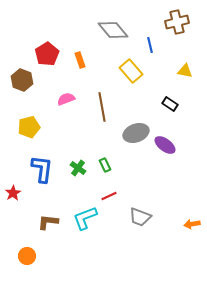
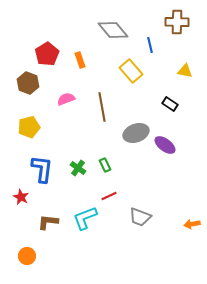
brown cross: rotated 15 degrees clockwise
brown hexagon: moved 6 px right, 3 px down
red star: moved 8 px right, 4 px down; rotated 14 degrees counterclockwise
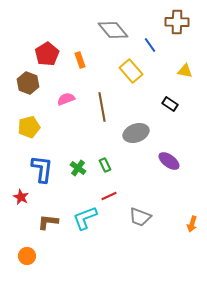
blue line: rotated 21 degrees counterclockwise
purple ellipse: moved 4 px right, 16 px down
orange arrow: rotated 63 degrees counterclockwise
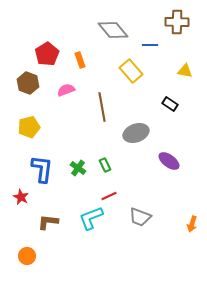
blue line: rotated 56 degrees counterclockwise
pink semicircle: moved 9 px up
cyan L-shape: moved 6 px right
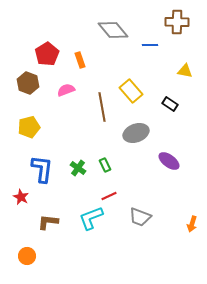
yellow rectangle: moved 20 px down
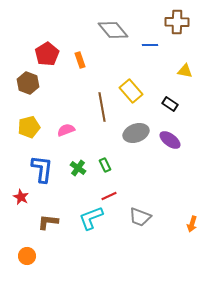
pink semicircle: moved 40 px down
purple ellipse: moved 1 px right, 21 px up
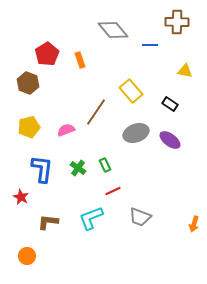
brown line: moved 6 px left, 5 px down; rotated 44 degrees clockwise
red line: moved 4 px right, 5 px up
orange arrow: moved 2 px right
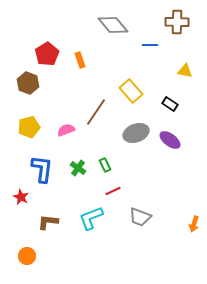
gray diamond: moved 5 px up
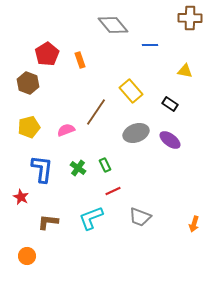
brown cross: moved 13 px right, 4 px up
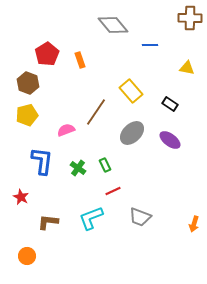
yellow triangle: moved 2 px right, 3 px up
yellow pentagon: moved 2 px left, 12 px up
gray ellipse: moved 4 px left; rotated 25 degrees counterclockwise
blue L-shape: moved 8 px up
